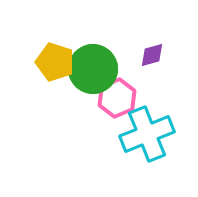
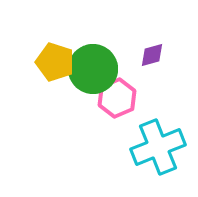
cyan cross: moved 11 px right, 13 px down
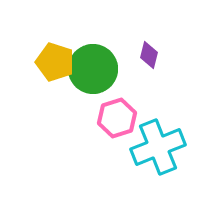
purple diamond: moved 3 px left; rotated 60 degrees counterclockwise
pink hexagon: moved 20 px down; rotated 6 degrees clockwise
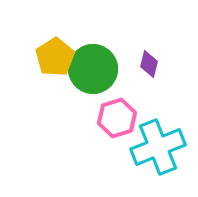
purple diamond: moved 9 px down
yellow pentagon: moved 5 px up; rotated 21 degrees clockwise
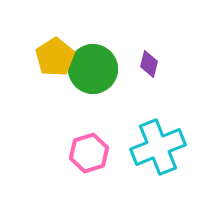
pink hexagon: moved 28 px left, 35 px down
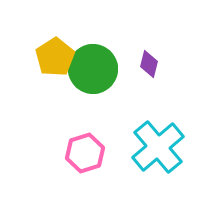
cyan cross: rotated 18 degrees counterclockwise
pink hexagon: moved 4 px left
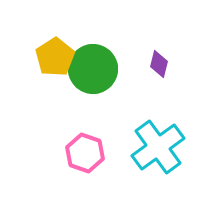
purple diamond: moved 10 px right
cyan cross: rotated 4 degrees clockwise
pink hexagon: rotated 24 degrees counterclockwise
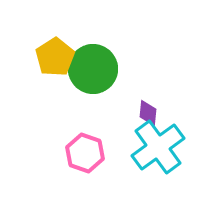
purple diamond: moved 11 px left, 49 px down; rotated 8 degrees counterclockwise
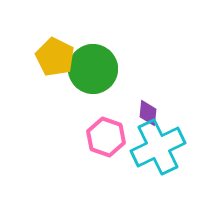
yellow pentagon: rotated 12 degrees counterclockwise
cyan cross: rotated 10 degrees clockwise
pink hexagon: moved 21 px right, 16 px up
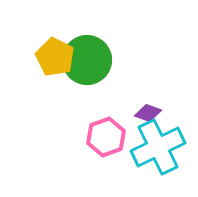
green circle: moved 6 px left, 9 px up
purple diamond: rotated 76 degrees counterclockwise
pink hexagon: rotated 21 degrees clockwise
